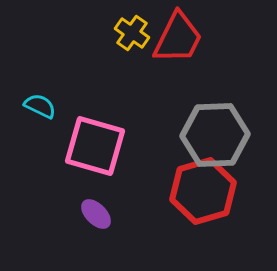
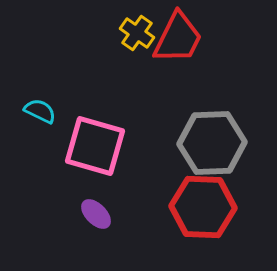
yellow cross: moved 5 px right
cyan semicircle: moved 5 px down
gray hexagon: moved 3 px left, 8 px down
red hexagon: moved 16 px down; rotated 18 degrees clockwise
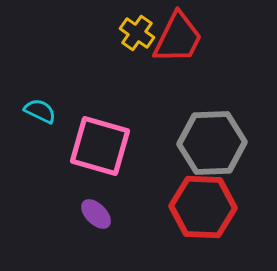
pink square: moved 5 px right
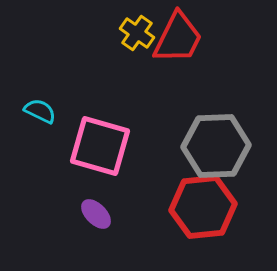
gray hexagon: moved 4 px right, 3 px down
red hexagon: rotated 8 degrees counterclockwise
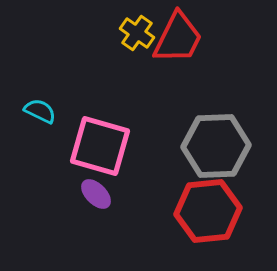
red hexagon: moved 5 px right, 4 px down
purple ellipse: moved 20 px up
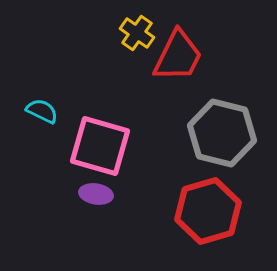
red trapezoid: moved 18 px down
cyan semicircle: moved 2 px right
gray hexagon: moved 6 px right, 13 px up; rotated 16 degrees clockwise
purple ellipse: rotated 36 degrees counterclockwise
red hexagon: rotated 10 degrees counterclockwise
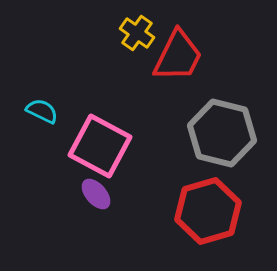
pink square: rotated 12 degrees clockwise
purple ellipse: rotated 40 degrees clockwise
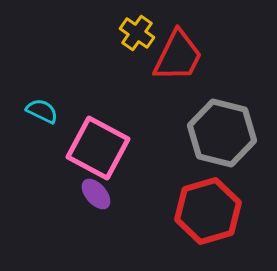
pink square: moved 2 px left, 2 px down
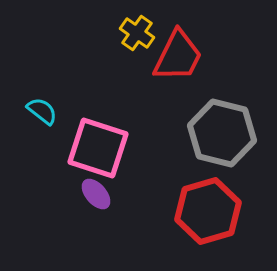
cyan semicircle: rotated 12 degrees clockwise
pink square: rotated 10 degrees counterclockwise
